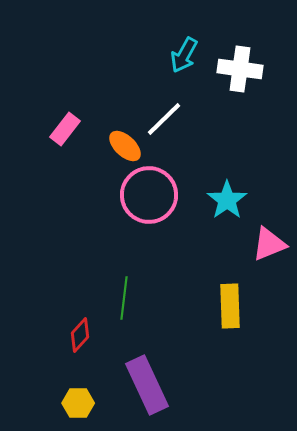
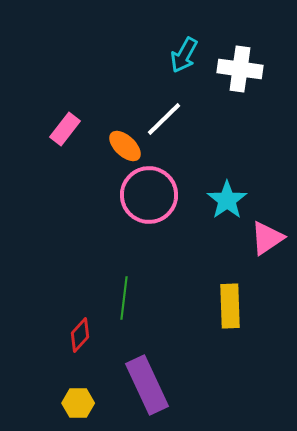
pink triangle: moved 2 px left, 6 px up; rotated 12 degrees counterclockwise
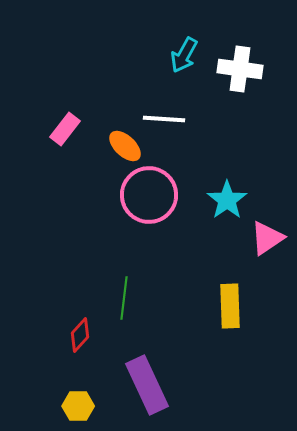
white line: rotated 48 degrees clockwise
yellow hexagon: moved 3 px down
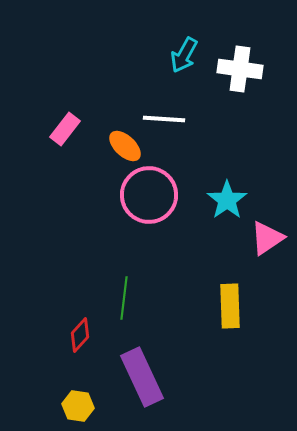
purple rectangle: moved 5 px left, 8 px up
yellow hexagon: rotated 8 degrees clockwise
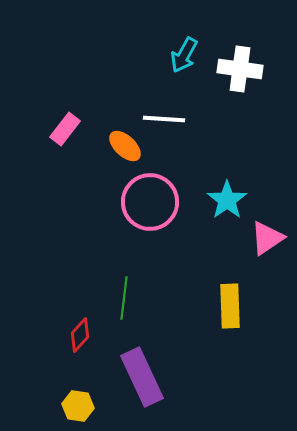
pink circle: moved 1 px right, 7 px down
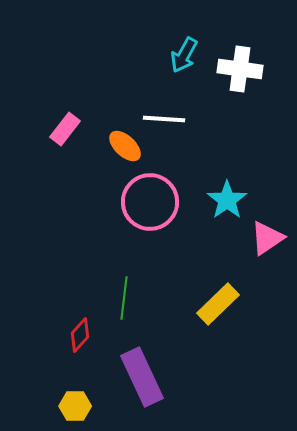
yellow rectangle: moved 12 px left, 2 px up; rotated 48 degrees clockwise
yellow hexagon: moved 3 px left; rotated 8 degrees counterclockwise
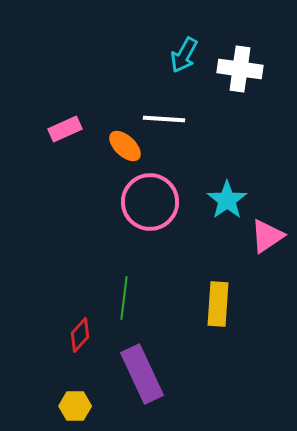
pink rectangle: rotated 28 degrees clockwise
pink triangle: moved 2 px up
yellow rectangle: rotated 42 degrees counterclockwise
purple rectangle: moved 3 px up
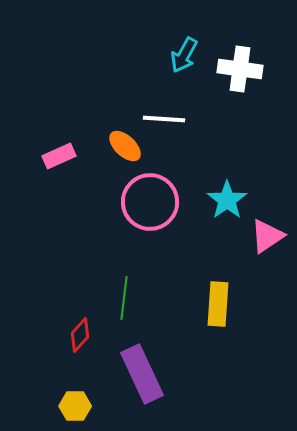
pink rectangle: moved 6 px left, 27 px down
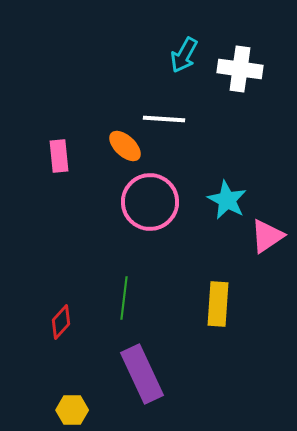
pink rectangle: rotated 72 degrees counterclockwise
cyan star: rotated 9 degrees counterclockwise
red diamond: moved 19 px left, 13 px up
yellow hexagon: moved 3 px left, 4 px down
